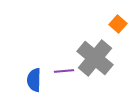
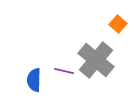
gray cross: moved 1 px right, 2 px down
purple line: rotated 18 degrees clockwise
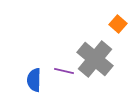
gray cross: moved 1 px left, 1 px up
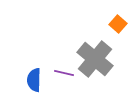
purple line: moved 2 px down
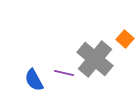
orange square: moved 7 px right, 15 px down
blue semicircle: rotated 30 degrees counterclockwise
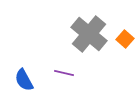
gray cross: moved 6 px left, 25 px up
blue semicircle: moved 10 px left
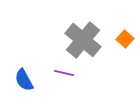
gray cross: moved 6 px left, 6 px down
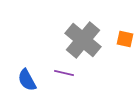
orange square: rotated 30 degrees counterclockwise
blue semicircle: moved 3 px right
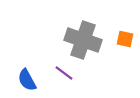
gray cross: rotated 21 degrees counterclockwise
purple line: rotated 24 degrees clockwise
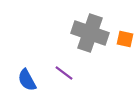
gray cross: moved 7 px right, 7 px up
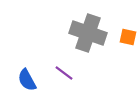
gray cross: moved 2 px left
orange square: moved 3 px right, 2 px up
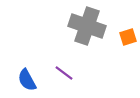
gray cross: moved 1 px left, 7 px up
orange square: rotated 30 degrees counterclockwise
